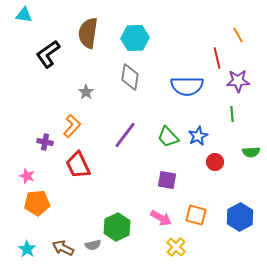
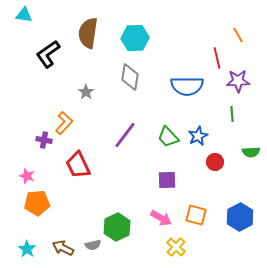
orange L-shape: moved 8 px left, 3 px up
purple cross: moved 1 px left, 2 px up
purple square: rotated 12 degrees counterclockwise
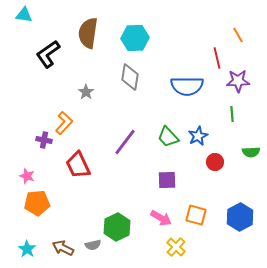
purple line: moved 7 px down
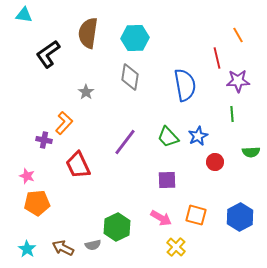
blue semicircle: moved 2 px left, 1 px up; rotated 100 degrees counterclockwise
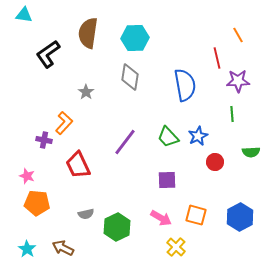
orange pentagon: rotated 10 degrees clockwise
gray semicircle: moved 7 px left, 31 px up
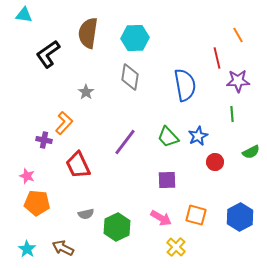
green semicircle: rotated 24 degrees counterclockwise
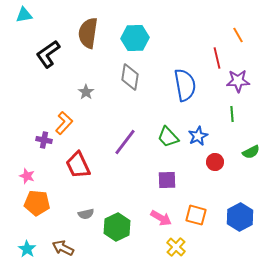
cyan triangle: rotated 18 degrees counterclockwise
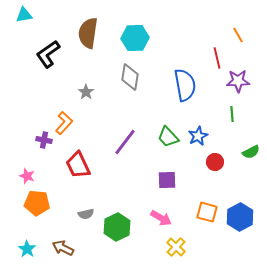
orange square: moved 11 px right, 3 px up
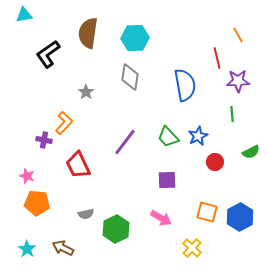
green hexagon: moved 1 px left, 2 px down
yellow cross: moved 16 px right, 1 px down
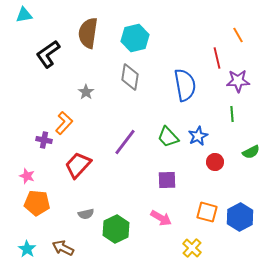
cyan hexagon: rotated 12 degrees counterclockwise
red trapezoid: rotated 68 degrees clockwise
